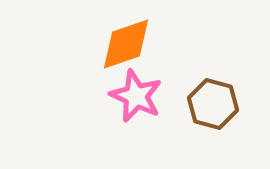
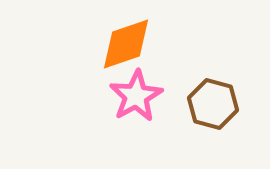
pink star: rotated 18 degrees clockwise
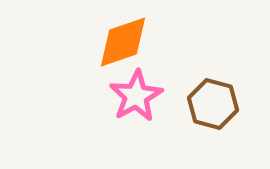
orange diamond: moved 3 px left, 2 px up
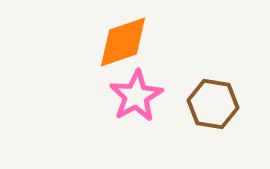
brown hexagon: rotated 6 degrees counterclockwise
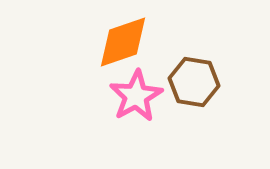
brown hexagon: moved 19 px left, 22 px up
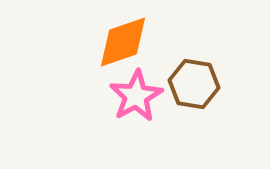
brown hexagon: moved 2 px down
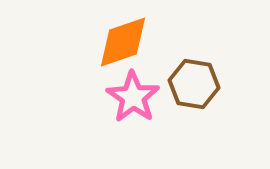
pink star: moved 3 px left, 1 px down; rotated 8 degrees counterclockwise
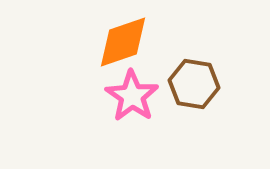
pink star: moved 1 px left, 1 px up
